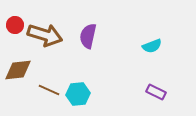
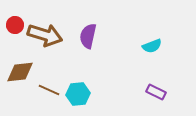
brown diamond: moved 2 px right, 2 px down
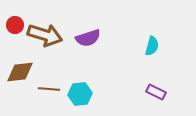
purple semicircle: moved 2 px down; rotated 120 degrees counterclockwise
cyan semicircle: rotated 54 degrees counterclockwise
brown line: moved 1 px up; rotated 20 degrees counterclockwise
cyan hexagon: moved 2 px right
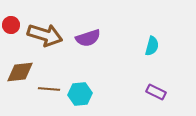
red circle: moved 4 px left
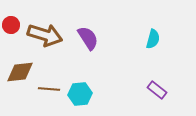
purple semicircle: rotated 105 degrees counterclockwise
cyan semicircle: moved 1 px right, 7 px up
purple rectangle: moved 1 px right, 2 px up; rotated 12 degrees clockwise
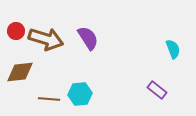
red circle: moved 5 px right, 6 px down
brown arrow: moved 1 px right, 4 px down
cyan semicircle: moved 20 px right, 10 px down; rotated 36 degrees counterclockwise
brown line: moved 10 px down
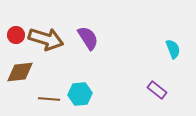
red circle: moved 4 px down
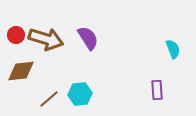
brown diamond: moved 1 px right, 1 px up
purple rectangle: rotated 48 degrees clockwise
brown line: rotated 45 degrees counterclockwise
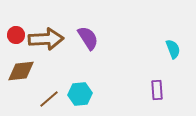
brown arrow: rotated 20 degrees counterclockwise
